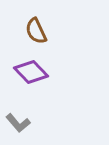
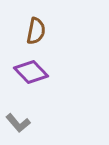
brown semicircle: rotated 144 degrees counterclockwise
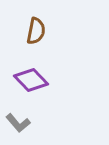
purple diamond: moved 8 px down
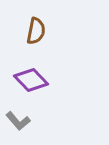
gray L-shape: moved 2 px up
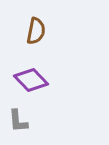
gray L-shape: rotated 35 degrees clockwise
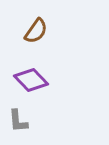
brown semicircle: rotated 24 degrees clockwise
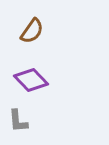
brown semicircle: moved 4 px left
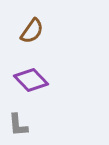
gray L-shape: moved 4 px down
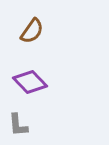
purple diamond: moved 1 px left, 2 px down
